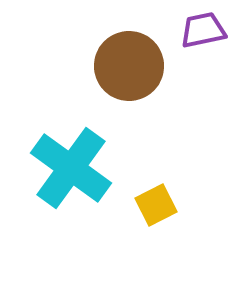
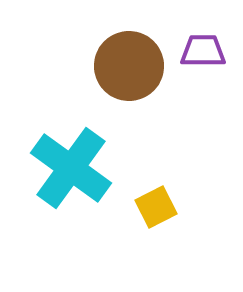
purple trapezoid: moved 21 px down; rotated 12 degrees clockwise
yellow square: moved 2 px down
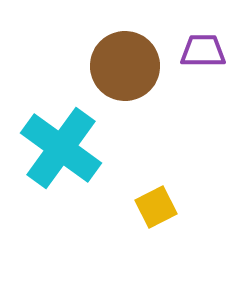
brown circle: moved 4 px left
cyan cross: moved 10 px left, 20 px up
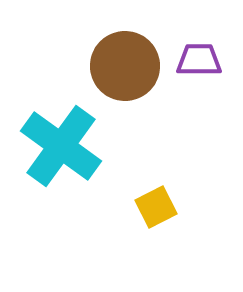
purple trapezoid: moved 4 px left, 9 px down
cyan cross: moved 2 px up
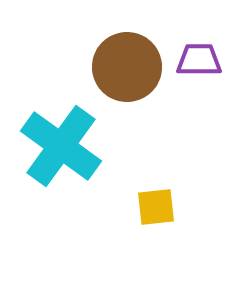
brown circle: moved 2 px right, 1 px down
yellow square: rotated 21 degrees clockwise
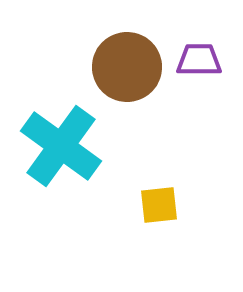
yellow square: moved 3 px right, 2 px up
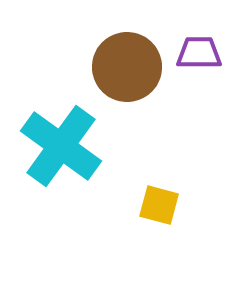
purple trapezoid: moved 7 px up
yellow square: rotated 21 degrees clockwise
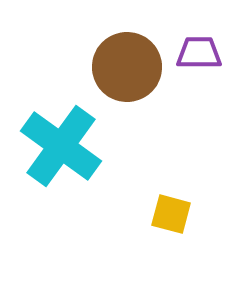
yellow square: moved 12 px right, 9 px down
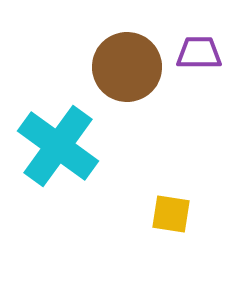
cyan cross: moved 3 px left
yellow square: rotated 6 degrees counterclockwise
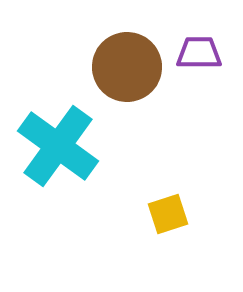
yellow square: moved 3 px left; rotated 27 degrees counterclockwise
